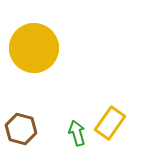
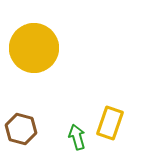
yellow rectangle: rotated 16 degrees counterclockwise
green arrow: moved 4 px down
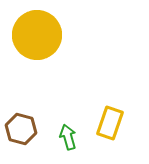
yellow circle: moved 3 px right, 13 px up
green arrow: moved 9 px left
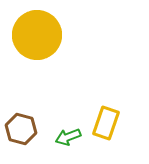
yellow rectangle: moved 4 px left
green arrow: rotated 95 degrees counterclockwise
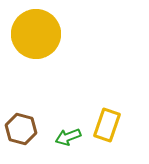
yellow circle: moved 1 px left, 1 px up
yellow rectangle: moved 1 px right, 2 px down
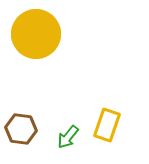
brown hexagon: rotated 8 degrees counterclockwise
green arrow: rotated 30 degrees counterclockwise
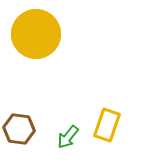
brown hexagon: moved 2 px left
